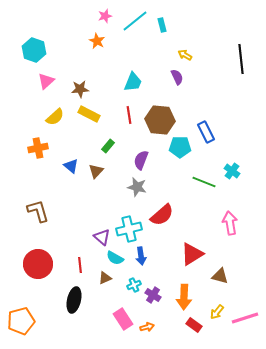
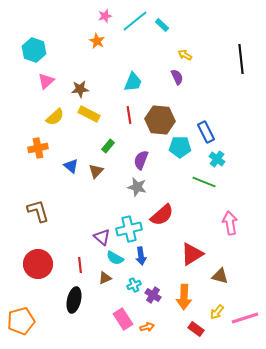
cyan rectangle at (162, 25): rotated 32 degrees counterclockwise
cyan cross at (232, 171): moved 15 px left, 12 px up
red rectangle at (194, 325): moved 2 px right, 4 px down
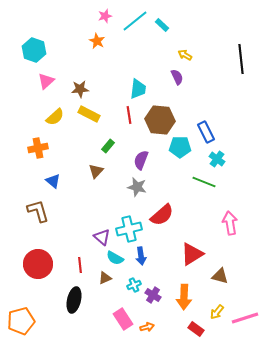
cyan trapezoid at (133, 82): moved 5 px right, 7 px down; rotated 15 degrees counterclockwise
blue triangle at (71, 166): moved 18 px left, 15 px down
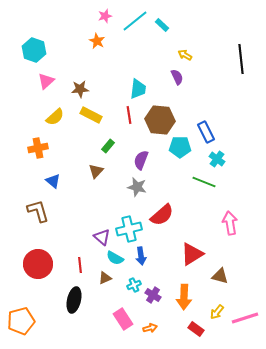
yellow rectangle at (89, 114): moved 2 px right, 1 px down
orange arrow at (147, 327): moved 3 px right, 1 px down
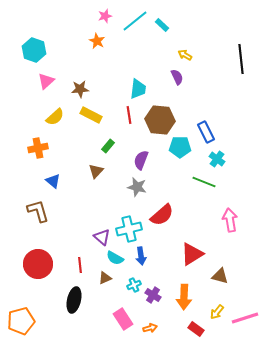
pink arrow at (230, 223): moved 3 px up
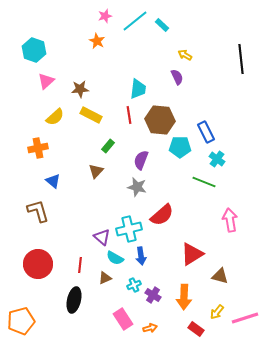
red line at (80, 265): rotated 14 degrees clockwise
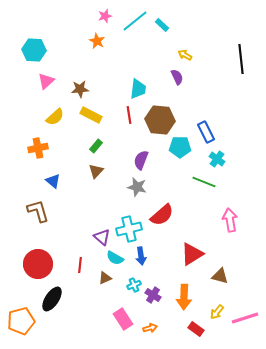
cyan hexagon at (34, 50): rotated 15 degrees counterclockwise
green rectangle at (108, 146): moved 12 px left
black ellipse at (74, 300): moved 22 px left, 1 px up; rotated 20 degrees clockwise
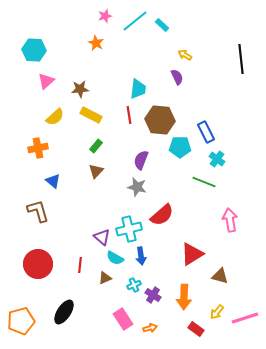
orange star at (97, 41): moved 1 px left, 2 px down
black ellipse at (52, 299): moved 12 px right, 13 px down
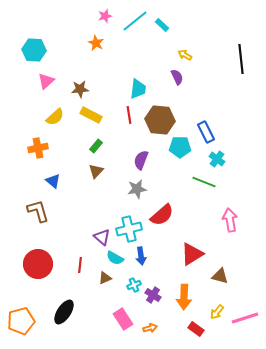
gray star at (137, 187): moved 2 px down; rotated 24 degrees counterclockwise
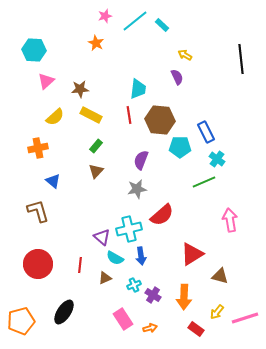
green line at (204, 182): rotated 45 degrees counterclockwise
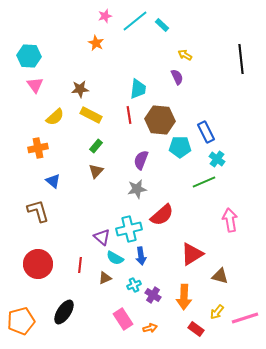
cyan hexagon at (34, 50): moved 5 px left, 6 px down
pink triangle at (46, 81): moved 11 px left, 4 px down; rotated 24 degrees counterclockwise
